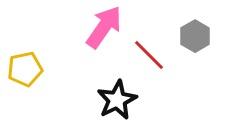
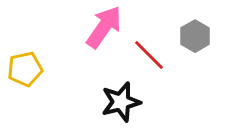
black star: moved 4 px right, 2 px down; rotated 12 degrees clockwise
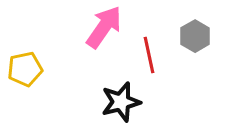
red line: rotated 33 degrees clockwise
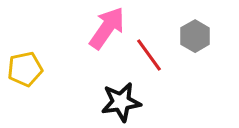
pink arrow: moved 3 px right, 1 px down
red line: rotated 24 degrees counterclockwise
black star: rotated 6 degrees clockwise
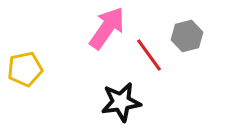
gray hexagon: moved 8 px left; rotated 16 degrees clockwise
